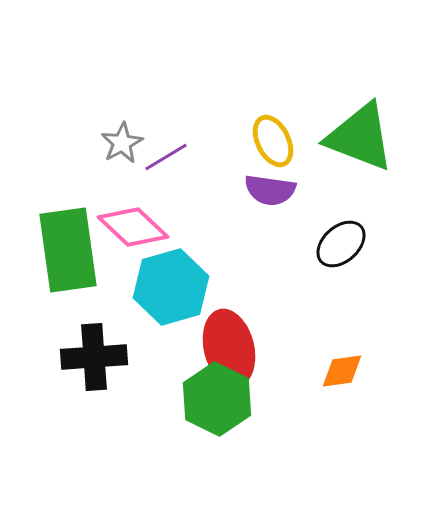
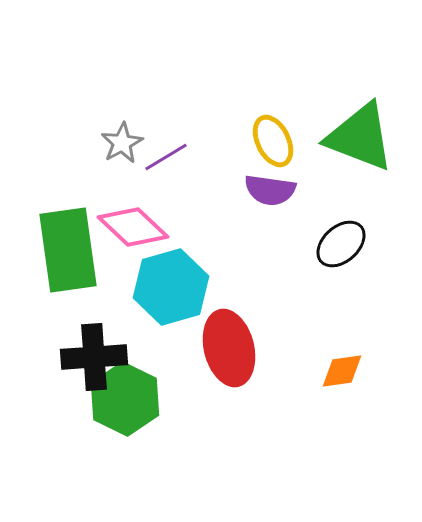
green hexagon: moved 92 px left
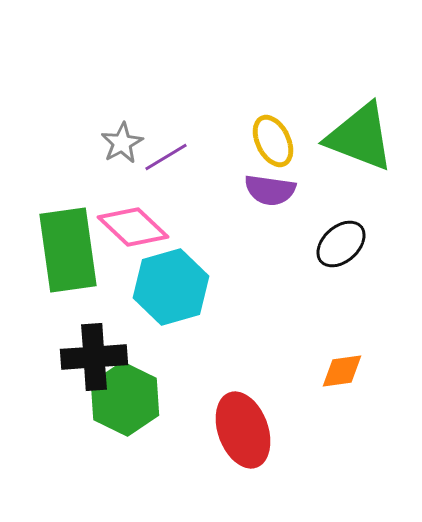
red ellipse: moved 14 px right, 82 px down; rotated 6 degrees counterclockwise
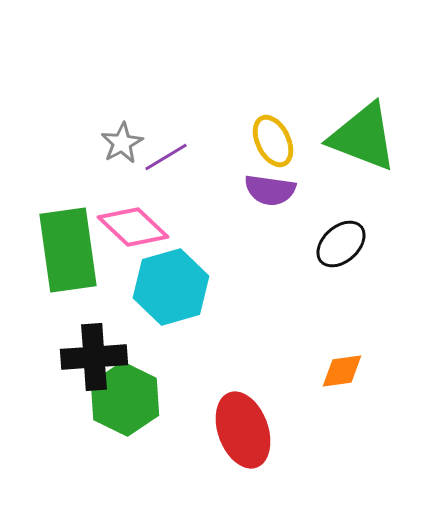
green triangle: moved 3 px right
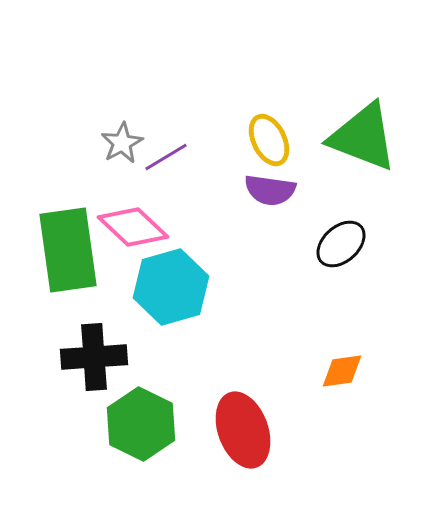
yellow ellipse: moved 4 px left, 1 px up
green hexagon: moved 16 px right, 25 px down
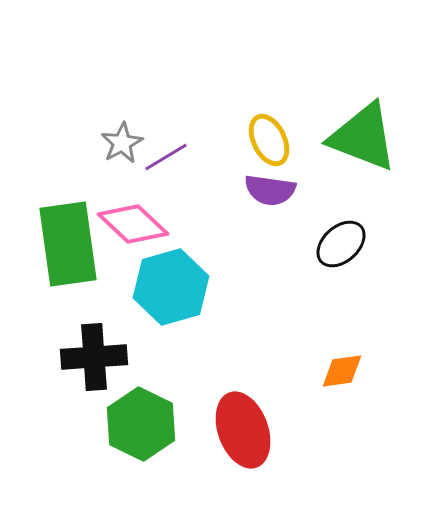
pink diamond: moved 3 px up
green rectangle: moved 6 px up
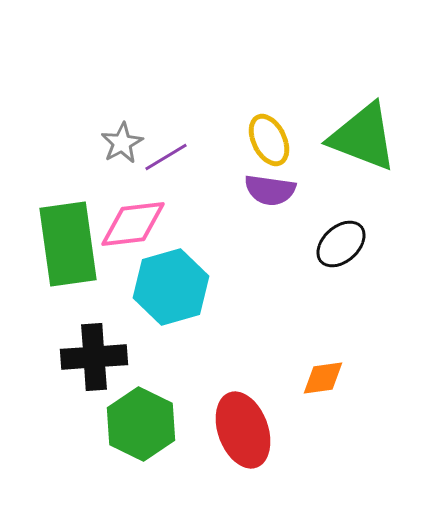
pink diamond: rotated 50 degrees counterclockwise
orange diamond: moved 19 px left, 7 px down
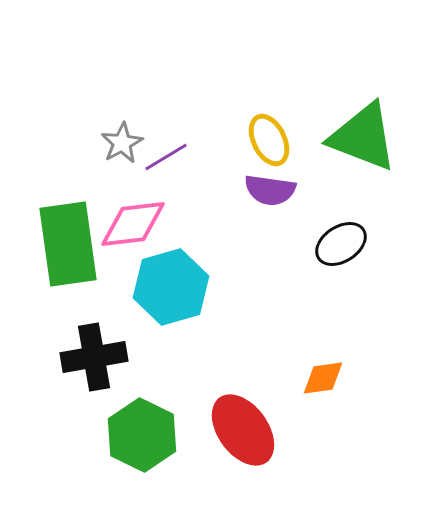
black ellipse: rotated 9 degrees clockwise
black cross: rotated 6 degrees counterclockwise
green hexagon: moved 1 px right, 11 px down
red ellipse: rotated 16 degrees counterclockwise
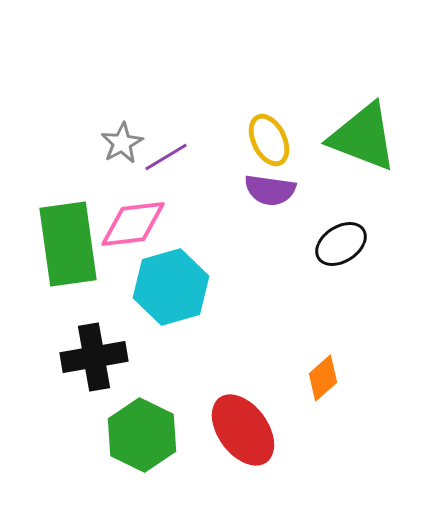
orange diamond: rotated 33 degrees counterclockwise
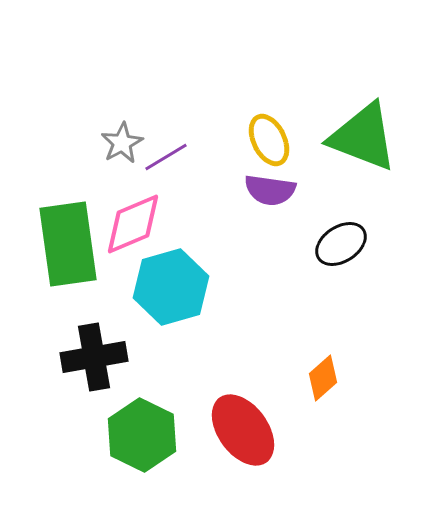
pink diamond: rotated 16 degrees counterclockwise
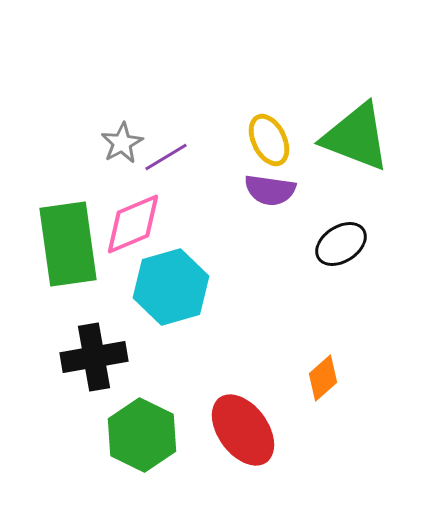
green triangle: moved 7 px left
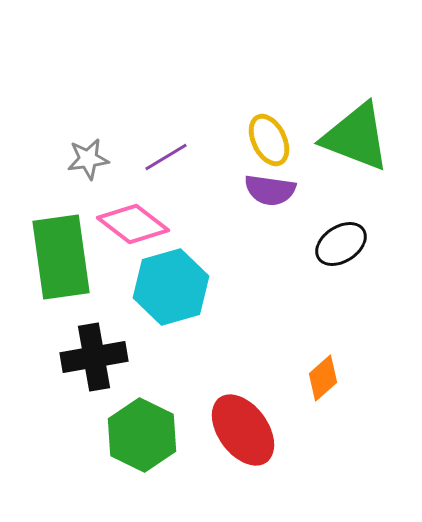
gray star: moved 34 px left, 16 px down; rotated 21 degrees clockwise
pink diamond: rotated 60 degrees clockwise
green rectangle: moved 7 px left, 13 px down
